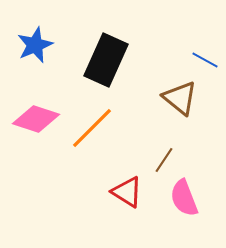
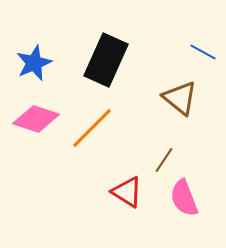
blue star: moved 1 px left, 18 px down
blue line: moved 2 px left, 8 px up
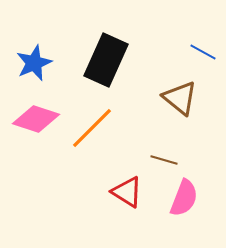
brown line: rotated 72 degrees clockwise
pink semicircle: rotated 138 degrees counterclockwise
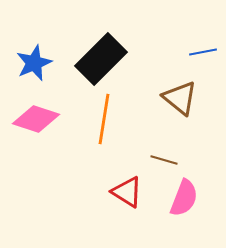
blue line: rotated 40 degrees counterclockwise
black rectangle: moved 5 px left, 1 px up; rotated 21 degrees clockwise
orange line: moved 12 px right, 9 px up; rotated 36 degrees counterclockwise
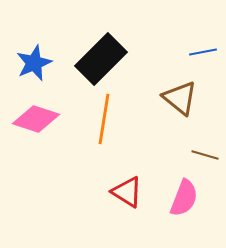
brown line: moved 41 px right, 5 px up
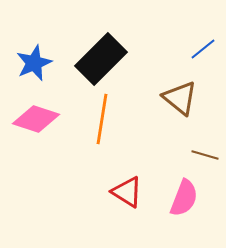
blue line: moved 3 px up; rotated 28 degrees counterclockwise
orange line: moved 2 px left
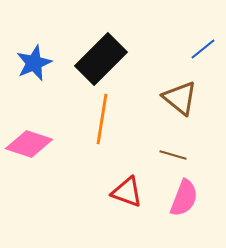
pink diamond: moved 7 px left, 25 px down
brown line: moved 32 px left
red triangle: rotated 12 degrees counterclockwise
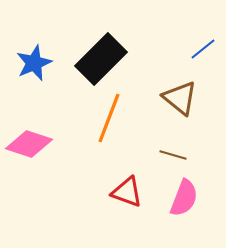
orange line: moved 7 px right, 1 px up; rotated 12 degrees clockwise
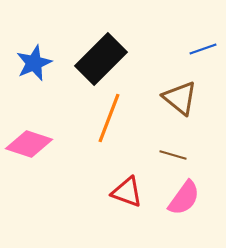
blue line: rotated 20 degrees clockwise
pink semicircle: rotated 15 degrees clockwise
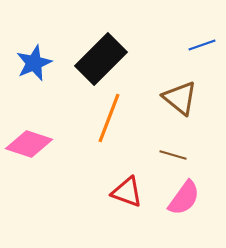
blue line: moved 1 px left, 4 px up
